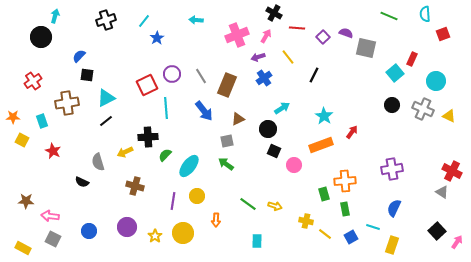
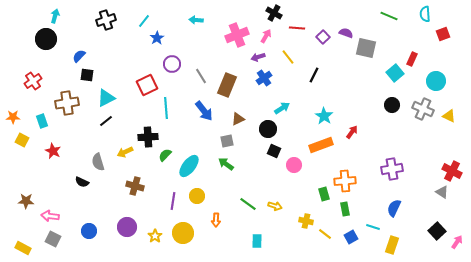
black circle at (41, 37): moved 5 px right, 2 px down
purple circle at (172, 74): moved 10 px up
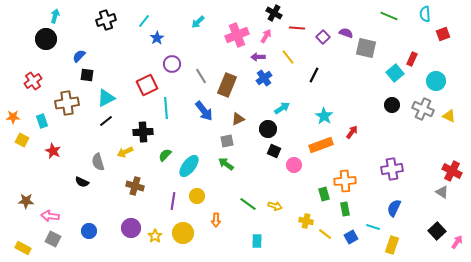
cyan arrow at (196, 20): moved 2 px right, 2 px down; rotated 48 degrees counterclockwise
purple arrow at (258, 57): rotated 16 degrees clockwise
black cross at (148, 137): moved 5 px left, 5 px up
purple circle at (127, 227): moved 4 px right, 1 px down
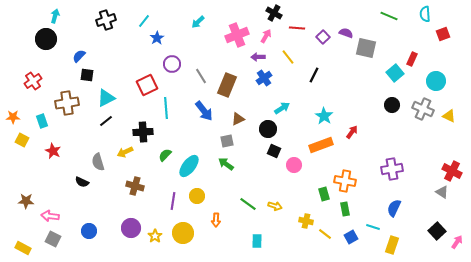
orange cross at (345, 181): rotated 15 degrees clockwise
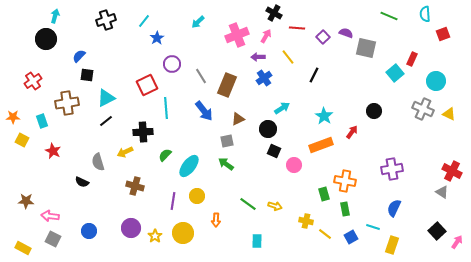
black circle at (392, 105): moved 18 px left, 6 px down
yellow triangle at (449, 116): moved 2 px up
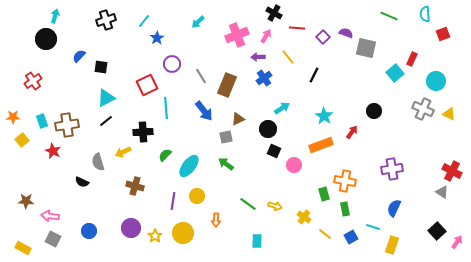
black square at (87, 75): moved 14 px right, 8 px up
brown cross at (67, 103): moved 22 px down
yellow square at (22, 140): rotated 24 degrees clockwise
gray square at (227, 141): moved 1 px left, 4 px up
yellow arrow at (125, 152): moved 2 px left
yellow cross at (306, 221): moved 2 px left, 4 px up; rotated 24 degrees clockwise
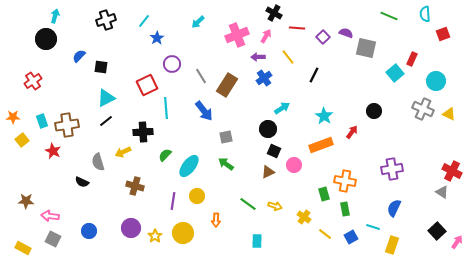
brown rectangle at (227, 85): rotated 10 degrees clockwise
brown triangle at (238, 119): moved 30 px right, 53 px down
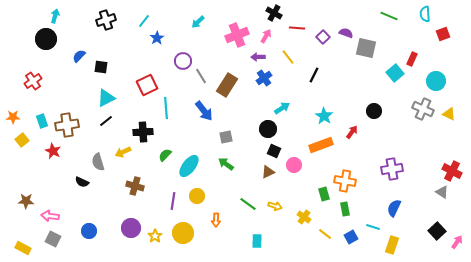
purple circle at (172, 64): moved 11 px right, 3 px up
